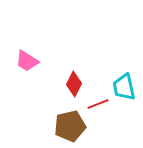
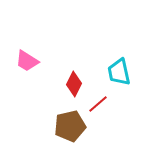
cyan trapezoid: moved 5 px left, 15 px up
red line: rotated 20 degrees counterclockwise
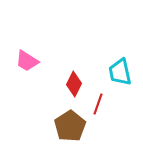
cyan trapezoid: moved 1 px right
red line: rotated 30 degrees counterclockwise
brown pentagon: rotated 20 degrees counterclockwise
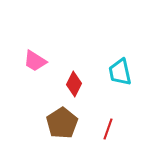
pink trapezoid: moved 8 px right
red line: moved 10 px right, 25 px down
brown pentagon: moved 8 px left, 3 px up
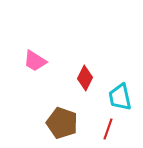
cyan trapezoid: moved 25 px down
red diamond: moved 11 px right, 6 px up
brown pentagon: rotated 20 degrees counterclockwise
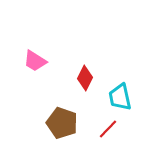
red line: rotated 25 degrees clockwise
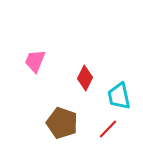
pink trapezoid: rotated 80 degrees clockwise
cyan trapezoid: moved 1 px left, 1 px up
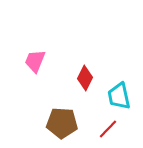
brown pentagon: rotated 16 degrees counterclockwise
